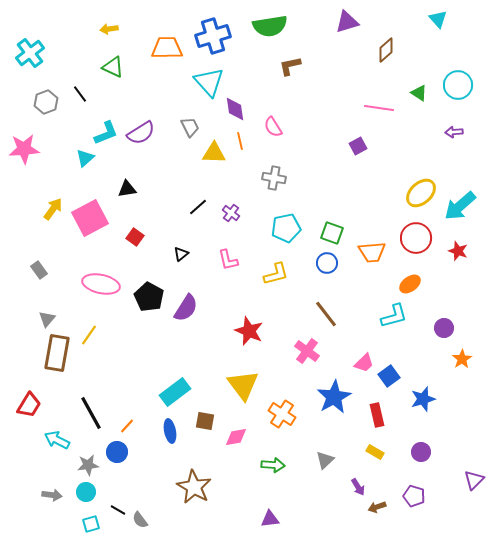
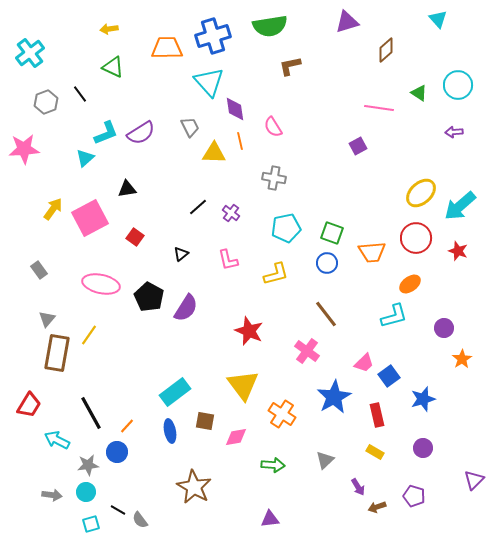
purple circle at (421, 452): moved 2 px right, 4 px up
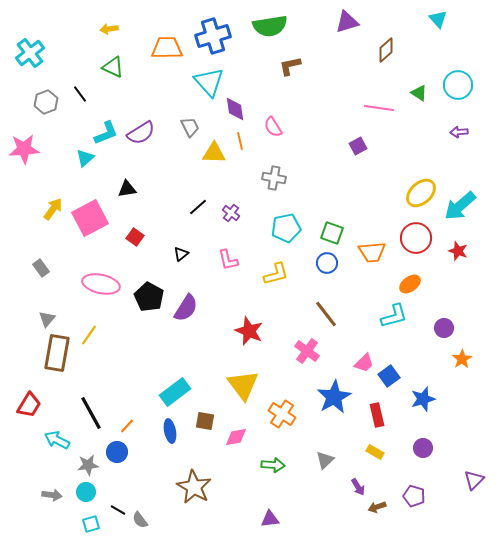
purple arrow at (454, 132): moved 5 px right
gray rectangle at (39, 270): moved 2 px right, 2 px up
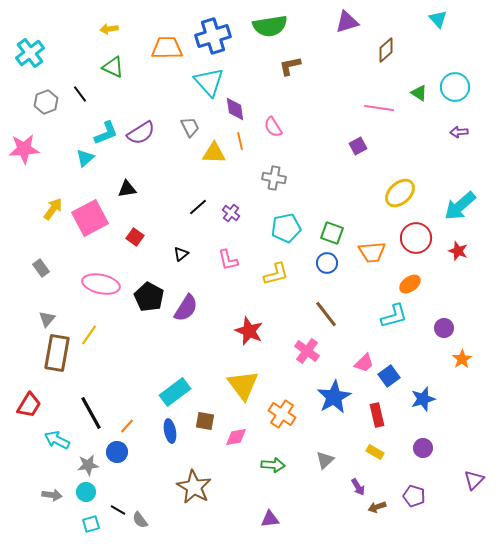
cyan circle at (458, 85): moved 3 px left, 2 px down
yellow ellipse at (421, 193): moved 21 px left
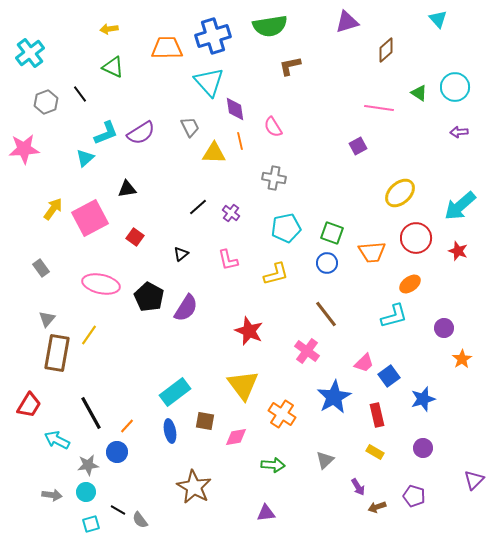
purple triangle at (270, 519): moved 4 px left, 6 px up
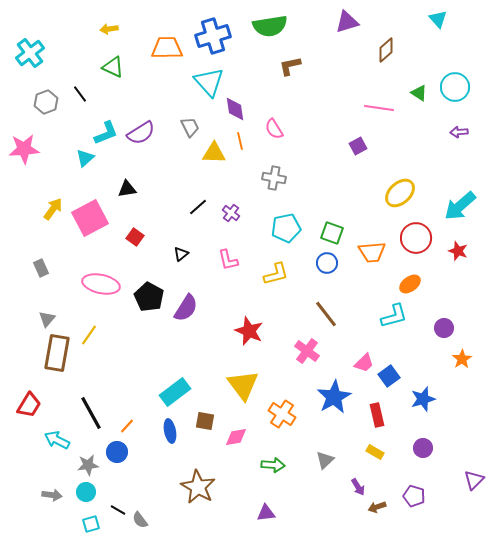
pink semicircle at (273, 127): moved 1 px right, 2 px down
gray rectangle at (41, 268): rotated 12 degrees clockwise
brown star at (194, 487): moved 4 px right
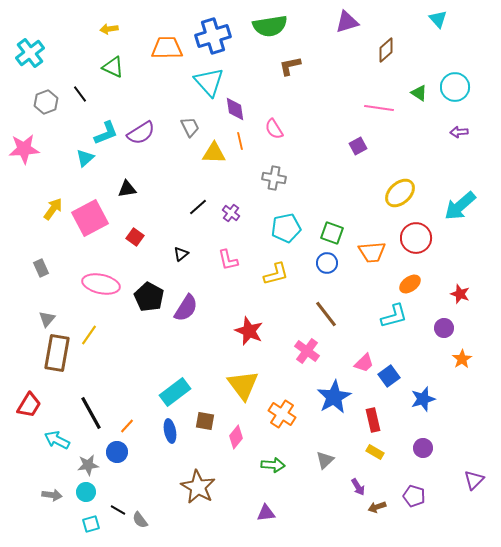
red star at (458, 251): moved 2 px right, 43 px down
red rectangle at (377, 415): moved 4 px left, 5 px down
pink diamond at (236, 437): rotated 40 degrees counterclockwise
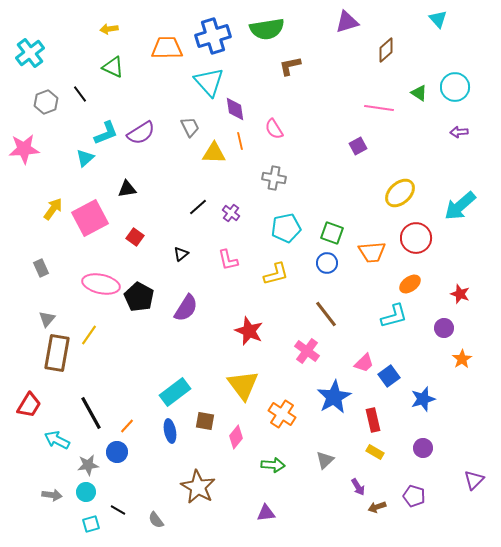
green semicircle at (270, 26): moved 3 px left, 3 px down
black pentagon at (149, 297): moved 10 px left
gray semicircle at (140, 520): moved 16 px right
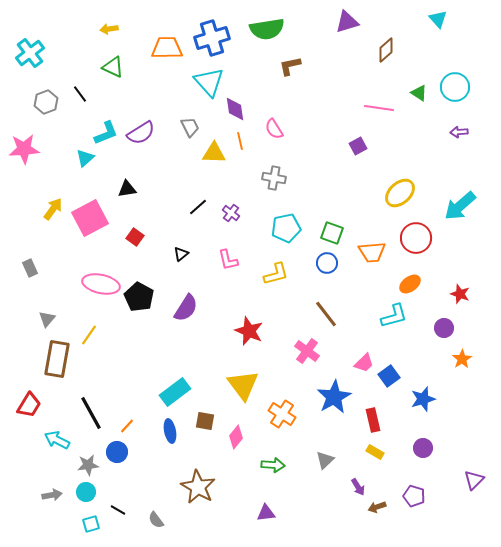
blue cross at (213, 36): moved 1 px left, 2 px down
gray rectangle at (41, 268): moved 11 px left
brown rectangle at (57, 353): moved 6 px down
gray arrow at (52, 495): rotated 18 degrees counterclockwise
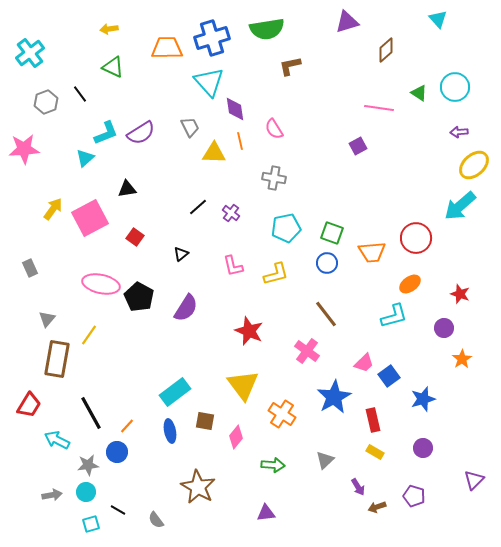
yellow ellipse at (400, 193): moved 74 px right, 28 px up
pink L-shape at (228, 260): moved 5 px right, 6 px down
